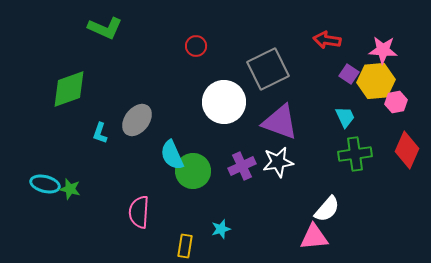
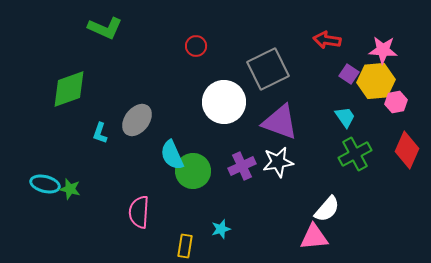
cyan trapezoid: rotated 10 degrees counterclockwise
green cross: rotated 20 degrees counterclockwise
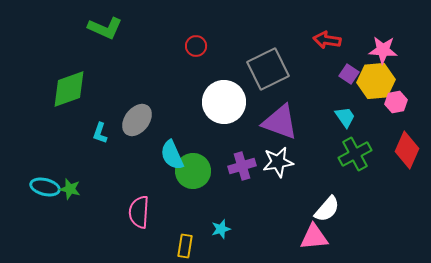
purple cross: rotated 8 degrees clockwise
cyan ellipse: moved 3 px down
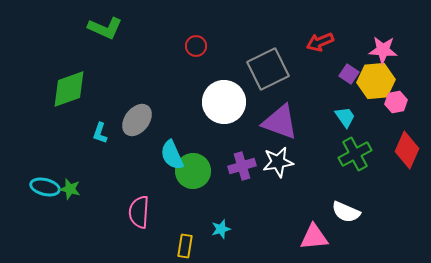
red arrow: moved 7 px left, 2 px down; rotated 32 degrees counterclockwise
white semicircle: moved 19 px right, 3 px down; rotated 72 degrees clockwise
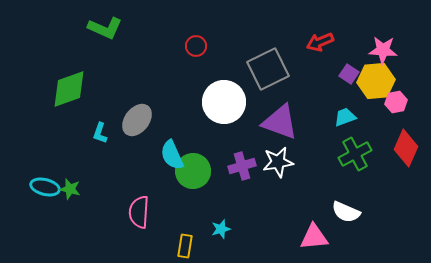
cyan trapezoid: rotated 75 degrees counterclockwise
red diamond: moved 1 px left, 2 px up
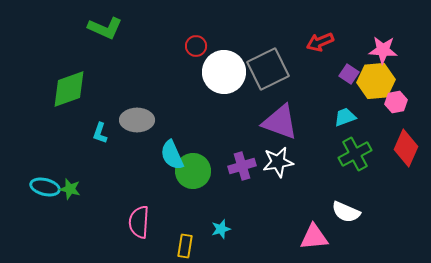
white circle: moved 30 px up
gray ellipse: rotated 52 degrees clockwise
pink semicircle: moved 10 px down
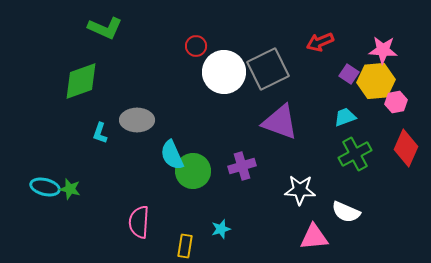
green diamond: moved 12 px right, 8 px up
white star: moved 22 px right, 28 px down; rotated 12 degrees clockwise
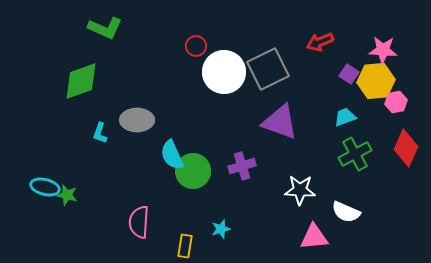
green star: moved 3 px left, 6 px down
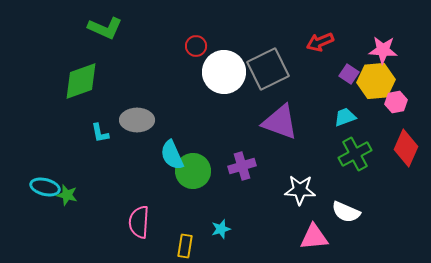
cyan L-shape: rotated 30 degrees counterclockwise
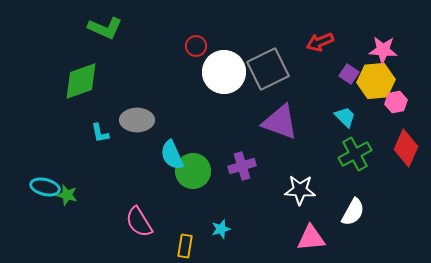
cyan trapezoid: rotated 65 degrees clockwise
white semicircle: moved 7 px right; rotated 84 degrees counterclockwise
pink semicircle: rotated 36 degrees counterclockwise
pink triangle: moved 3 px left, 1 px down
